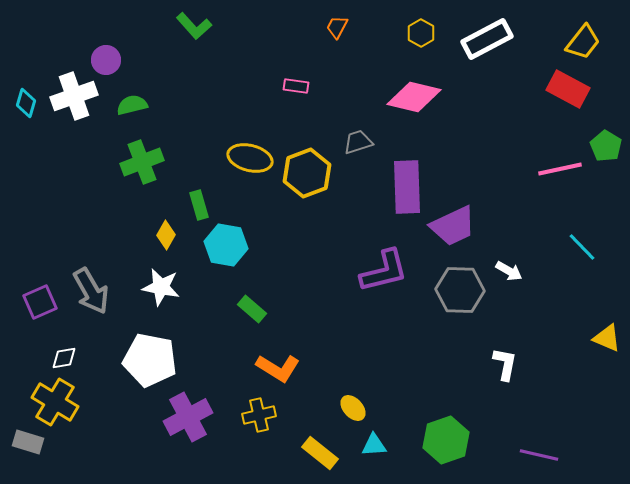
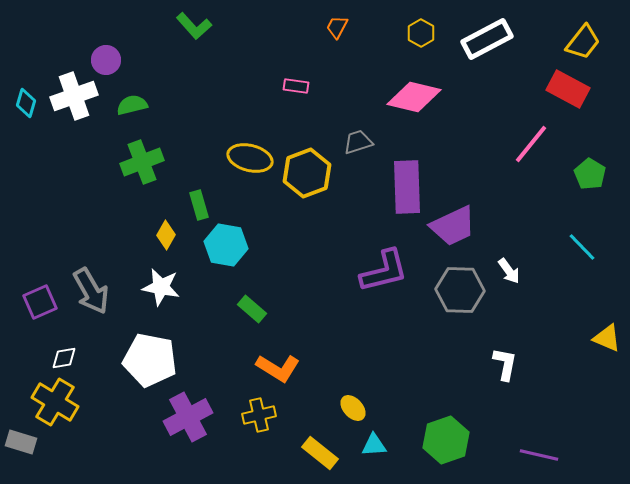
green pentagon at (606, 146): moved 16 px left, 28 px down
pink line at (560, 169): moved 29 px left, 25 px up; rotated 39 degrees counterclockwise
white arrow at (509, 271): rotated 24 degrees clockwise
gray rectangle at (28, 442): moved 7 px left
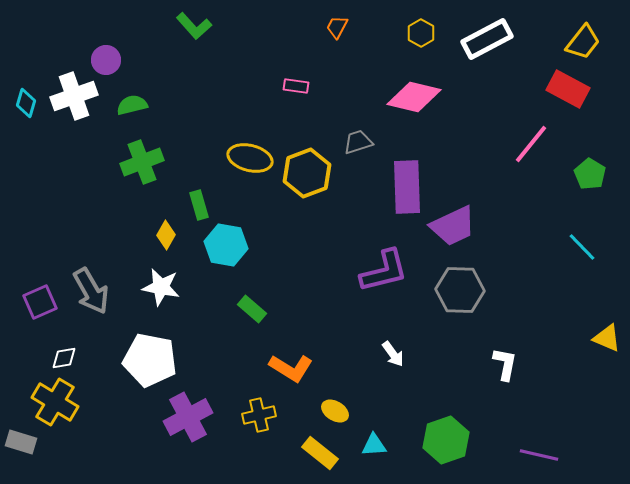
white arrow at (509, 271): moved 116 px left, 83 px down
orange L-shape at (278, 368): moved 13 px right
yellow ellipse at (353, 408): moved 18 px left, 3 px down; rotated 16 degrees counterclockwise
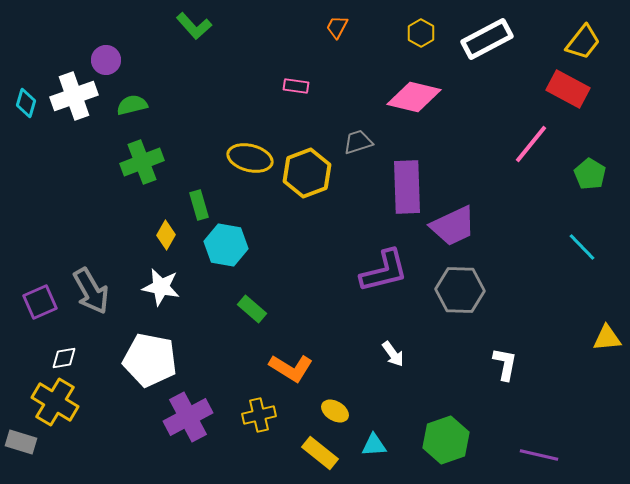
yellow triangle at (607, 338): rotated 28 degrees counterclockwise
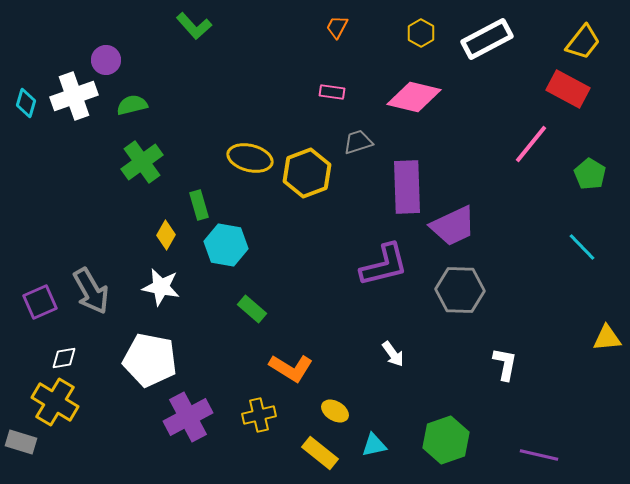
pink rectangle at (296, 86): moved 36 px right, 6 px down
green cross at (142, 162): rotated 15 degrees counterclockwise
purple L-shape at (384, 271): moved 6 px up
cyan triangle at (374, 445): rotated 8 degrees counterclockwise
